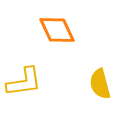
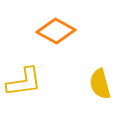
orange diamond: moved 1 px left, 1 px down; rotated 36 degrees counterclockwise
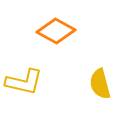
yellow L-shape: rotated 21 degrees clockwise
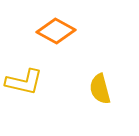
yellow semicircle: moved 5 px down
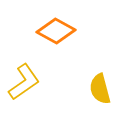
yellow L-shape: rotated 48 degrees counterclockwise
